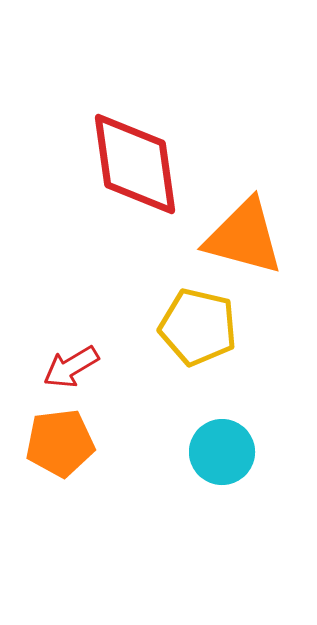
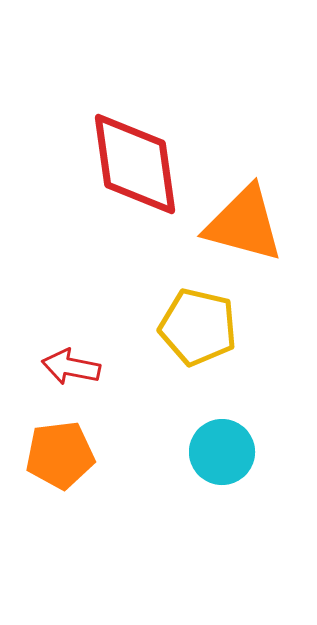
orange triangle: moved 13 px up
red arrow: rotated 42 degrees clockwise
orange pentagon: moved 12 px down
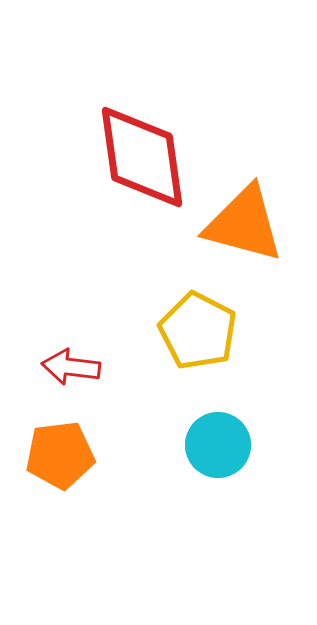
red diamond: moved 7 px right, 7 px up
yellow pentagon: moved 4 px down; rotated 14 degrees clockwise
red arrow: rotated 4 degrees counterclockwise
cyan circle: moved 4 px left, 7 px up
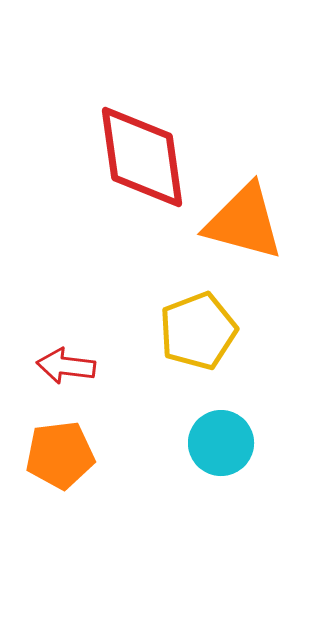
orange triangle: moved 2 px up
yellow pentagon: rotated 24 degrees clockwise
red arrow: moved 5 px left, 1 px up
cyan circle: moved 3 px right, 2 px up
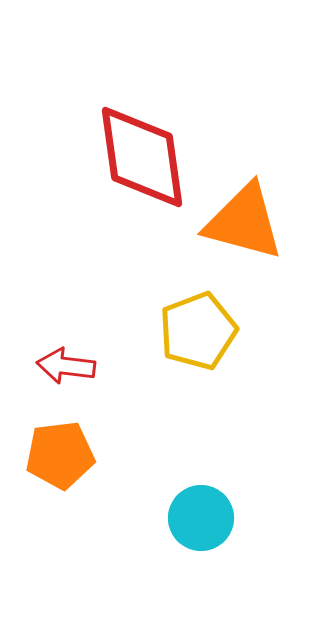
cyan circle: moved 20 px left, 75 px down
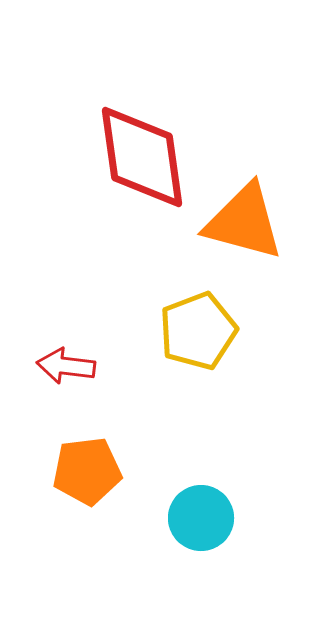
orange pentagon: moved 27 px right, 16 px down
